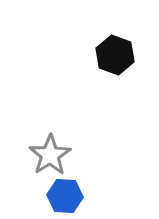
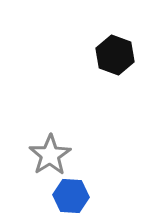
blue hexagon: moved 6 px right
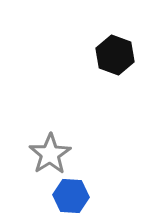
gray star: moved 1 px up
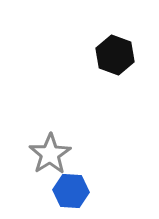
blue hexagon: moved 5 px up
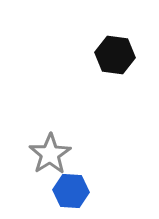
black hexagon: rotated 12 degrees counterclockwise
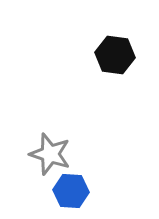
gray star: rotated 21 degrees counterclockwise
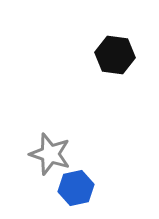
blue hexagon: moved 5 px right, 3 px up; rotated 16 degrees counterclockwise
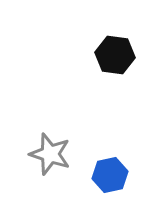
blue hexagon: moved 34 px right, 13 px up
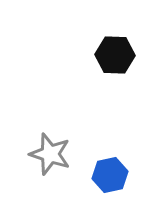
black hexagon: rotated 6 degrees counterclockwise
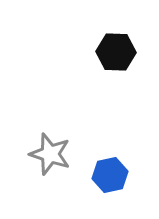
black hexagon: moved 1 px right, 3 px up
